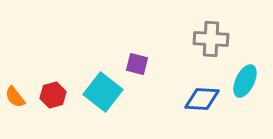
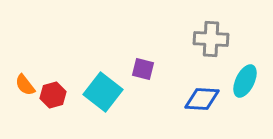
purple square: moved 6 px right, 5 px down
orange semicircle: moved 10 px right, 12 px up
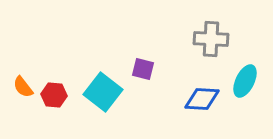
orange semicircle: moved 2 px left, 2 px down
red hexagon: moved 1 px right; rotated 20 degrees clockwise
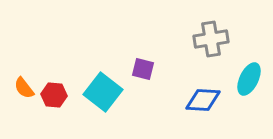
gray cross: rotated 12 degrees counterclockwise
cyan ellipse: moved 4 px right, 2 px up
orange semicircle: moved 1 px right, 1 px down
blue diamond: moved 1 px right, 1 px down
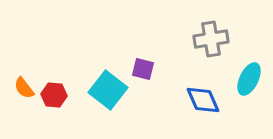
cyan square: moved 5 px right, 2 px up
blue diamond: rotated 63 degrees clockwise
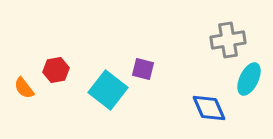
gray cross: moved 17 px right, 1 px down
red hexagon: moved 2 px right, 25 px up; rotated 15 degrees counterclockwise
blue diamond: moved 6 px right, 8 px down
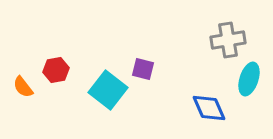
cyan ellipse: rotated 8 degrees counterclockwise
orange semicircle: moved 1 px left, 1 px up
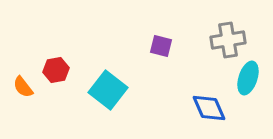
purple square: moved 18 px right, 23 px up
cyan ellipse: moved 1 px left, 1 px up
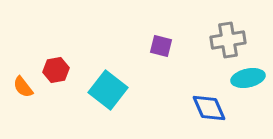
cyan ellipse: rotated 60 degrees clockwise
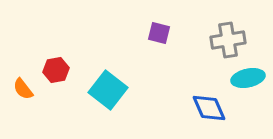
purple square: moved 2 px left, 13 px up
orange semicircle: moved 2 px down
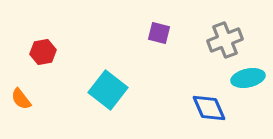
gray cross: moved 3 px left; rotated 12 degrees counterclockwise
red hexagon: moved 13 px left, 18 px up
orange semicircle: moved 2 px left, 10 px down
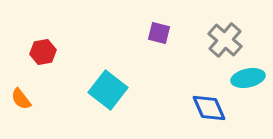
gray cross: rotated 28 degrees counterclockwise
